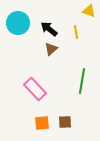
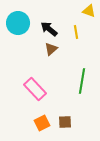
orange square: rotated 21 degrees counterclockwise
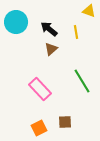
cyan circle: moved 2 px left, 1 px up
green line: rotated 40 degrees counterclockwise
pink rectangle: moved 5 px right
orange square: moved 3 px left, 5 px down
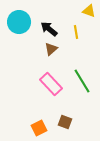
cyan circle: moved 3 px right
pink rectangle: moved 11 px right, 5 px up
brown square: rotated 24 degrees clockwise
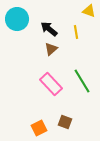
cyan circle: moved 2 px left, 3 px up
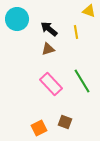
brown triangle: moved 3 px left; rotated 24 degrees clockwise
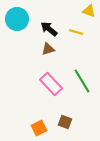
yellow line: rotated 64 degrees counterclockwise
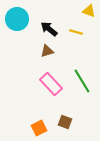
brown triangle: moved 1 px left, 2 px down
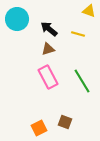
yellow line: moved 2 px right, 2 px down
brown triangle: moved 1 px right, 2 px up
pink rectangle: moved 3 px left, 7 px up; rotated 15 degrees clockwise
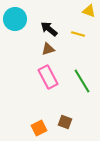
cyan circle: moved 2 px left
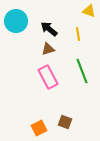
cyan circle: moved 1 px right, 2 px down
yellow line: rotated 64 degrees clockwise
green line: moved 10 px up; rotated 10 degrees clockwise
